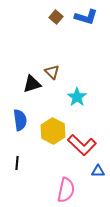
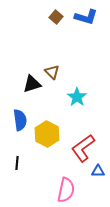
yellow hexagon: moved 6 px left, 3 px down
red L-shape: moved 1 px right, 3 px down; rotated 100 degrees clockwise
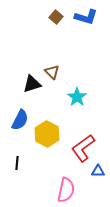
blue semicircle: rotated 35 degrees clockwise
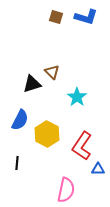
brown square: rotated 24 degrees counterclockwise
red L-shape: moved 1 px left, 2 px up; rotated 20 degrees counterclockwise
blue triangle: moved 2 px up
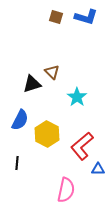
red L-shape: rotated 16 degrees clockwise
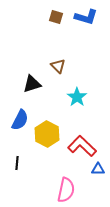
brown triangle: moved 6 px right, 6 px up
red L-shape: rotated 84 degrees clockwise
